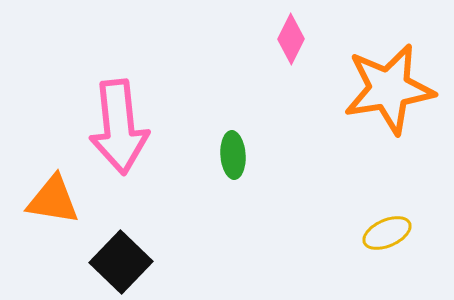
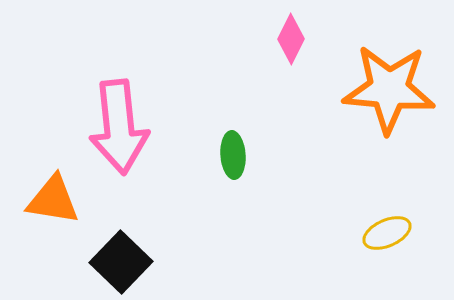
orange star: rotated 14 degrees clockwise
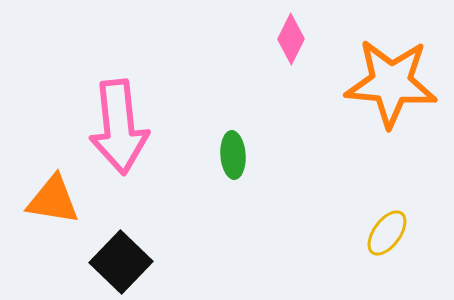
orange star: moved 2 px right, 6 px up
yellow ellipse: rotated 30 degrees counterclockwise
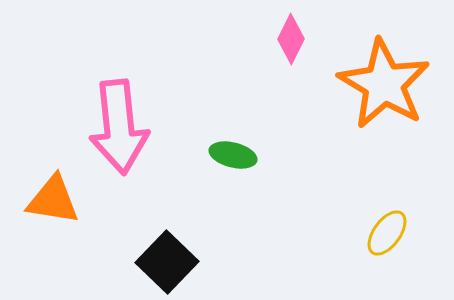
orange star: moved 7 px left, 1 px down; rotated 26 degrees clockwise
green ellipse: rotated 72 degrees counterclockwise
black square: moved 46 px right
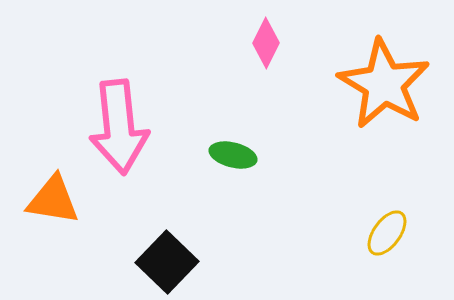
pink diamond: moved 25 px left, 4 px down
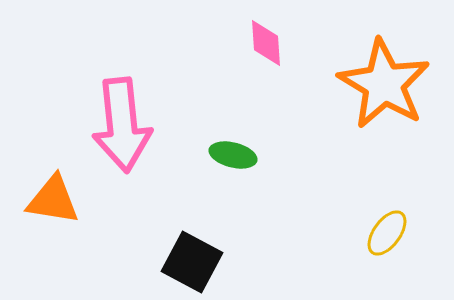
pink diamond: rotated 30 degrees counterclockwise
pink arrow: moved 3 px right, 2 px up
black square: moved 25 px right; rotated 16 degrees counterclockwise
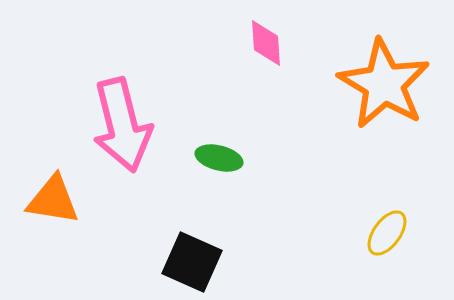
pink arrow: rotated 8 degrees counterclockwise
green ellipse: moved 14 px left, 3 px down
black square: rotated 4 degrees counterclockwise
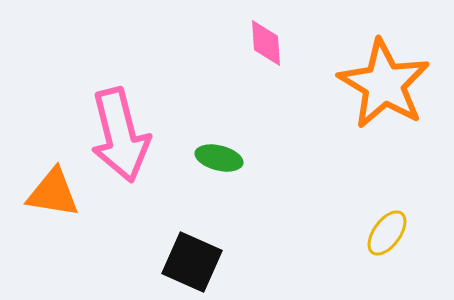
pink arrow: moved 2 px left, 10 px down
orange triangle: moved 7 px up
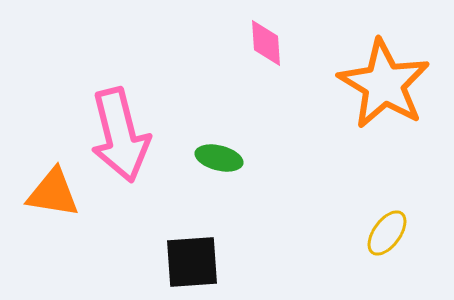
black square: rotated 28 degrees counterclockwise
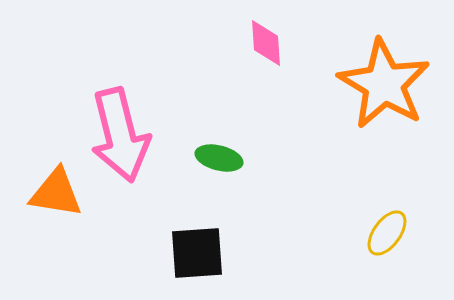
orange triangle: moved 3 px right
black square: moved 5 px right, 9 px up
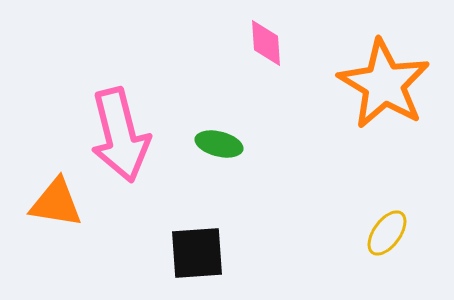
green ellipse: moved 14 px up
orange triangle: moved 10 px down
